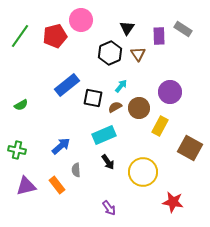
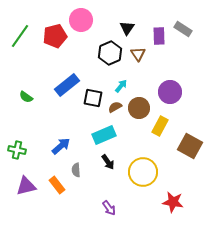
green semicircle: moved 5 px right, 8 px up; rotated 64 degrees clockwise
brown square: moved 2 px up
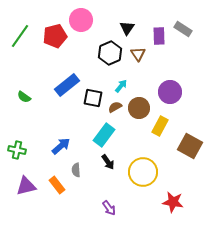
green semicircle: moved 2 px left
cyan rectangle: rotated 30 degrees counterclockwise
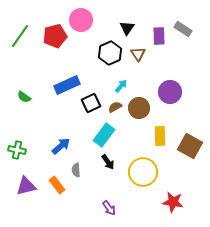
blue rectangle: rotated 15 degrees clockwise
black square: moved 2 px left, 5 px down; rotated 36 degrees counterclockwise
yellow rectangle: moved 10 px down; rotated 30 degrees counterclockwise
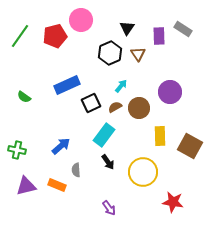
orange rectangle: rotated 30 degrees counterclockwise
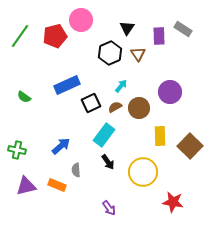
brown square: rotated 15 degrees clockwise
